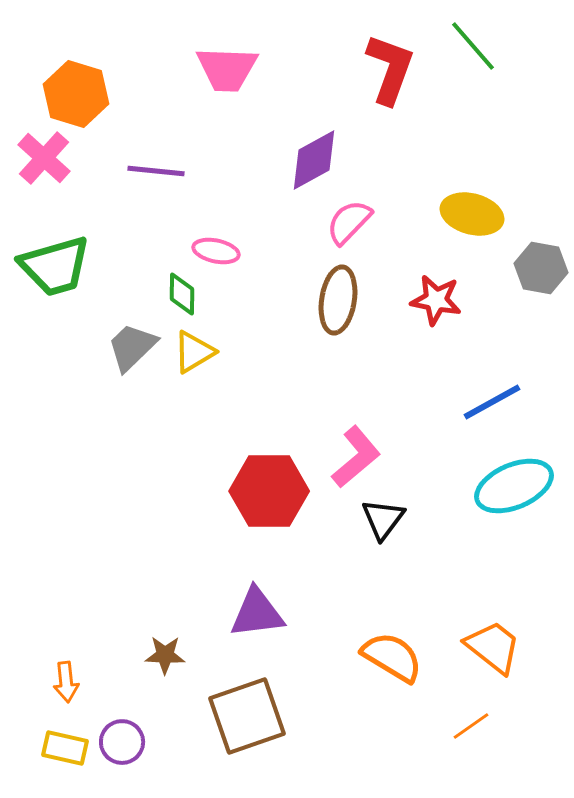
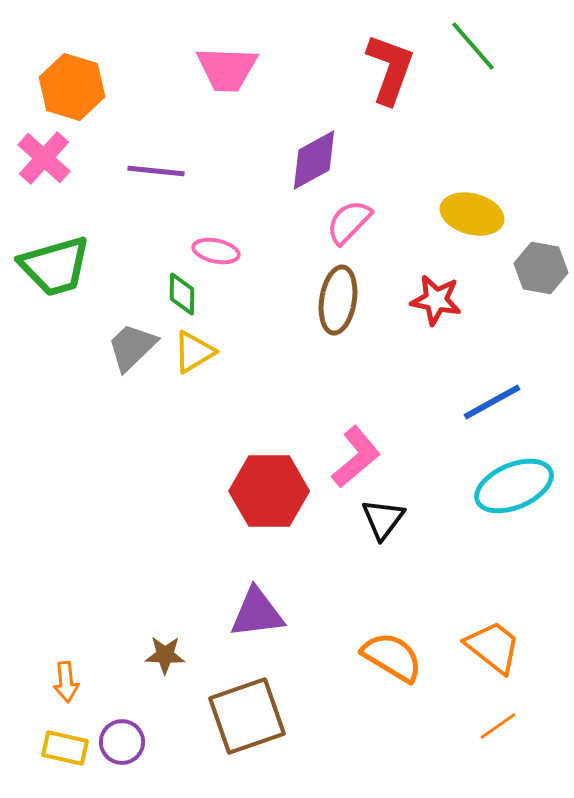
orange hexagon: moved 4 px left, 7 px up
orange line: moved 27 px right
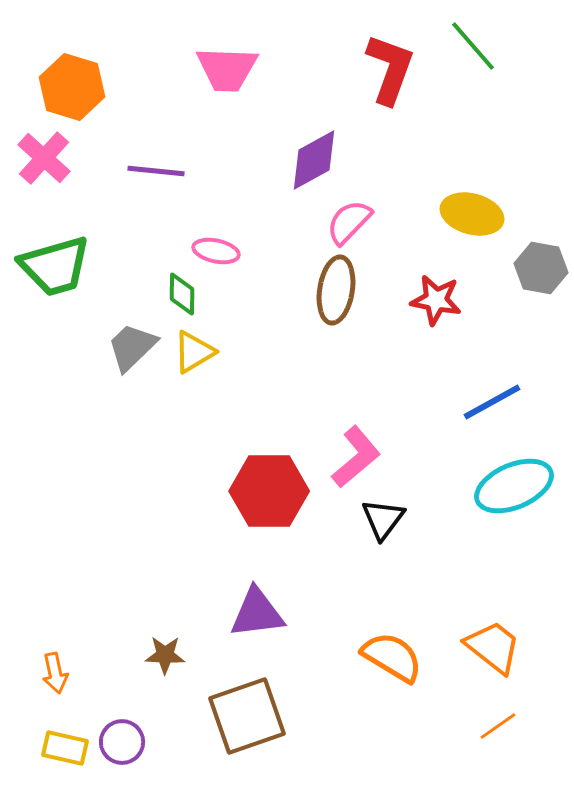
brown ellipse: moved 2 px left, 10 px up
orange arrow: moved 11 px left, 9 px up; rotated 6 degrees counterclockwise
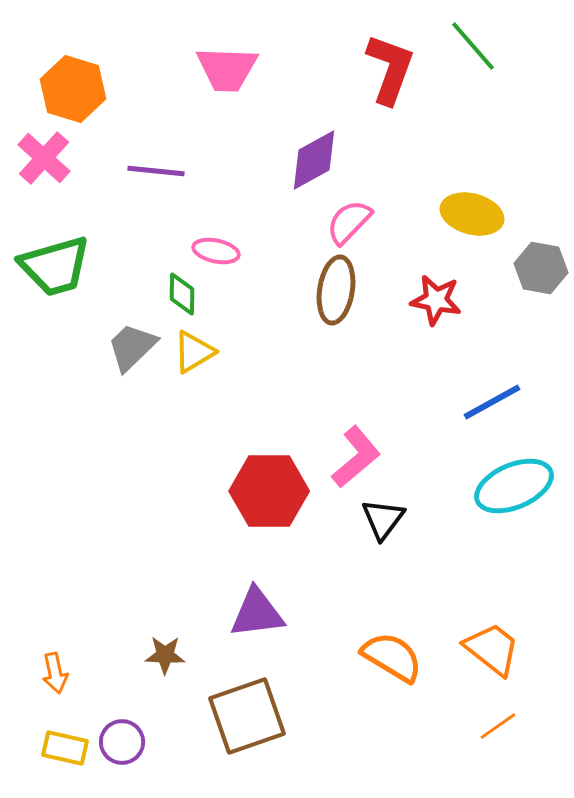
orange hexagon: moved 1 px right, 2 px down
orange trapezoid: moved 1 px left, 2 px down
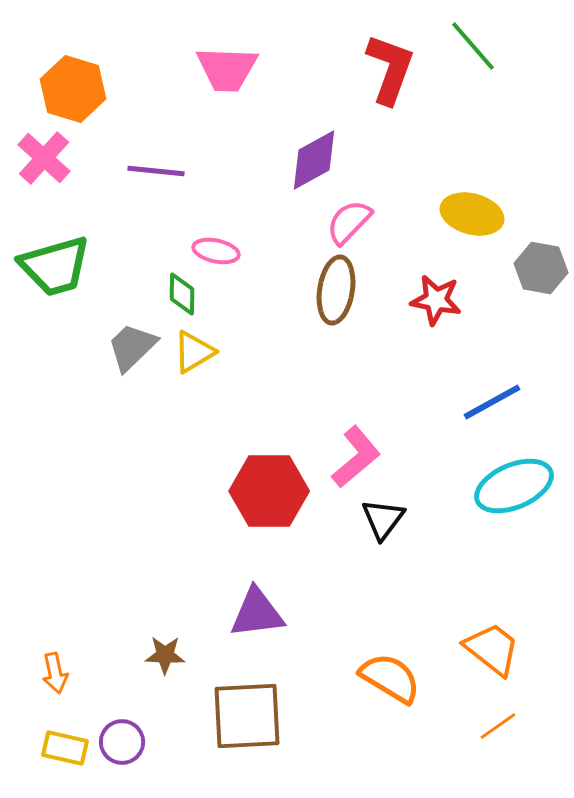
orange semicircle: moved 2 px left, 21 px down
brown square: rotated 16 degrees clockwise
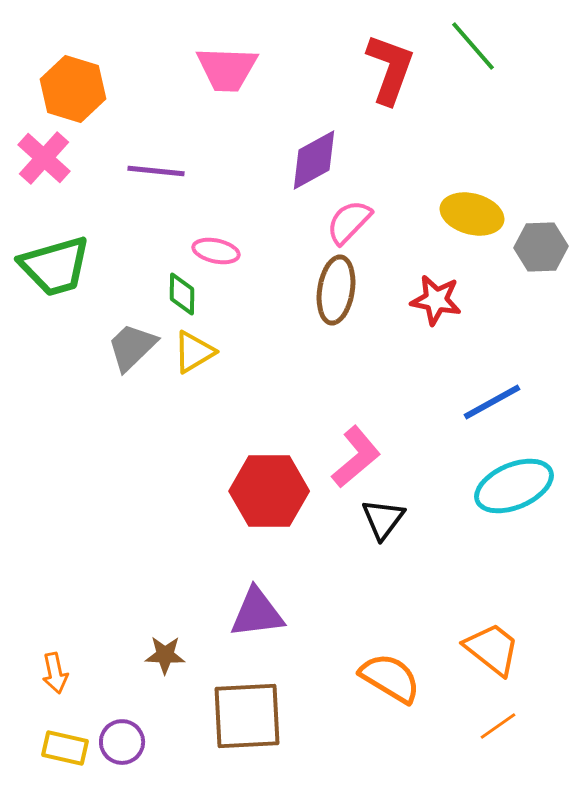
gray hexagon: moved 21 px up; rotated 12 degrees counterclockwise
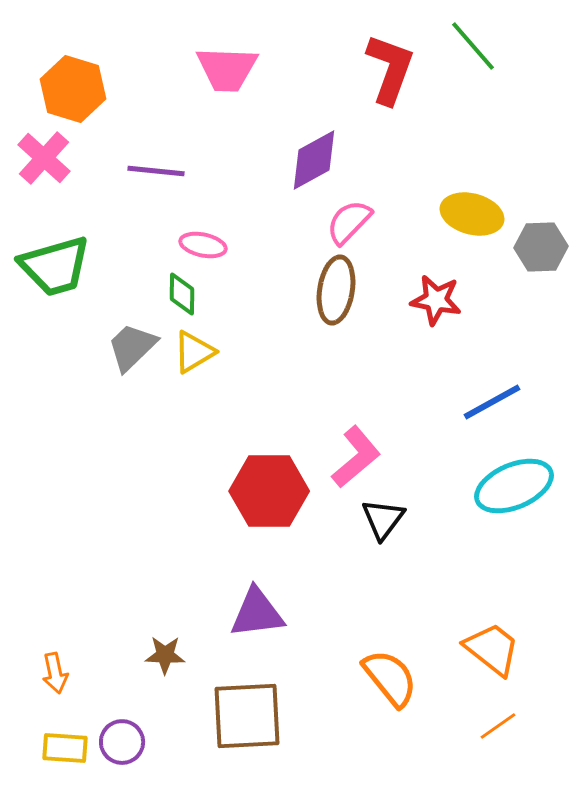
pink ellipse: moved 13 px left, 6 px up
orange semicircle: rotated 20 degrees clockwise
yellow rectangle: rotated 9 degrees counterclockwise
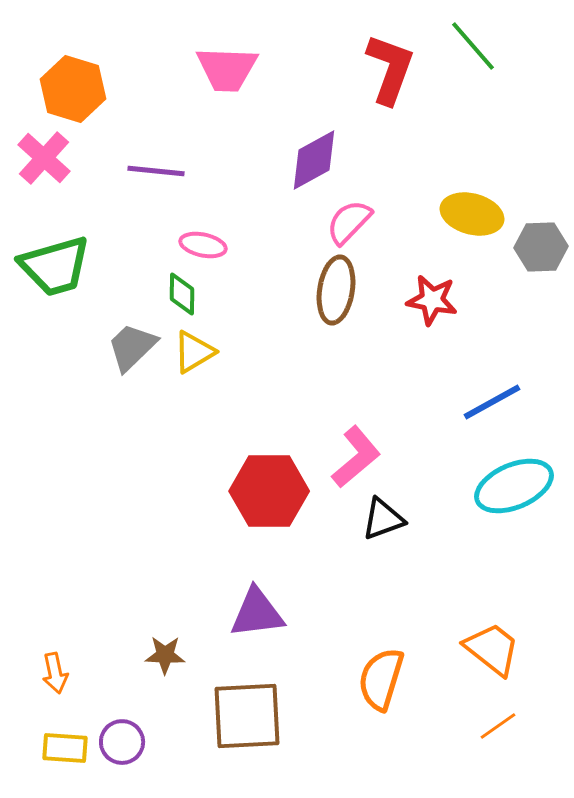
red star: moved 4 px left
black triangle: rotated 33 degrees clockwise
orange semicircle: moved 9 px left, 1 px down; rotated 124 degrees counterclockwise
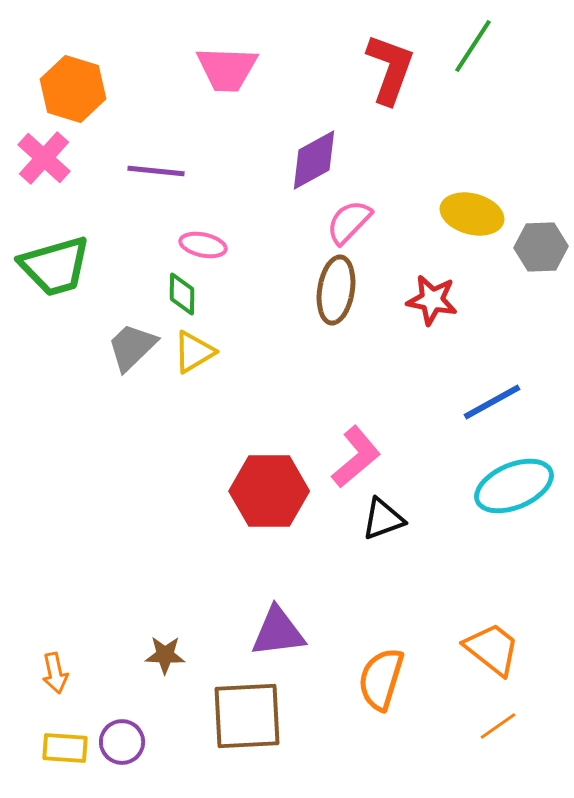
green line: rotated 74 degrees clockwise
purple triangle: moved 21 px right, 19 px down
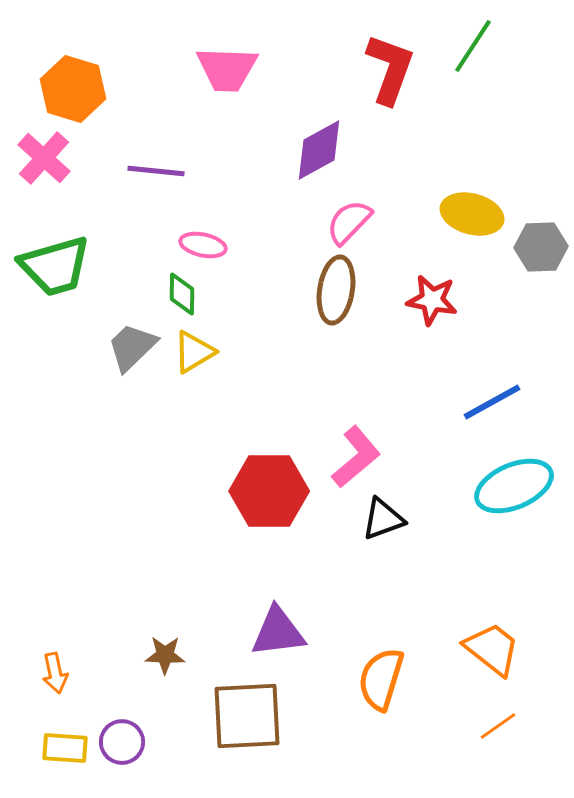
purple diamond: moved 5 px right, 10 px up
